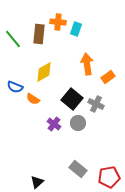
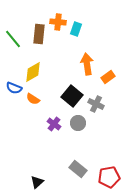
yellow diamond: moved 11 px left
blue semicircle: moved 1 px left, 1 px down
black square: moved 3 px up
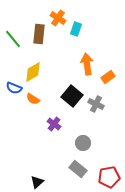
orange cross: moved 4 px up; rotated 28 degrees clockwise
gray circle: moved 5 px right, 20 px down
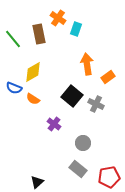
brown rectangle: rotated 18 degrees counterclockwise
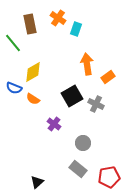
brown rectangle: moved 9 px left, 10 px up
green line: moved 4 px down
black square: rotated 20 degrees clockwise
